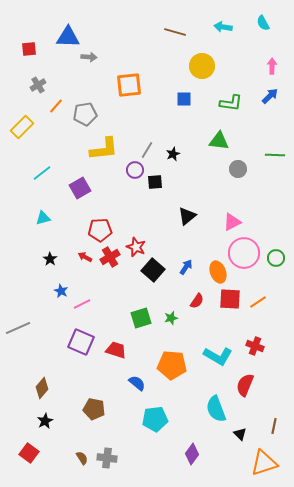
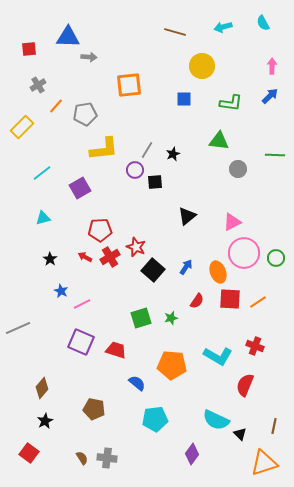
cyan arrow at (223, 27): rotated 24 degrees counterclockwise
cyan semicircle at (216, 409): moved 11 px down; rotated 44 degrees counterclockwise
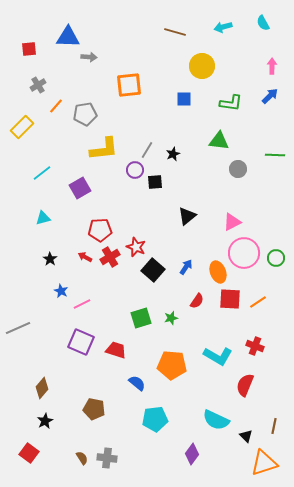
black triangle at (240, 434): moved 6 px right, 2 px down
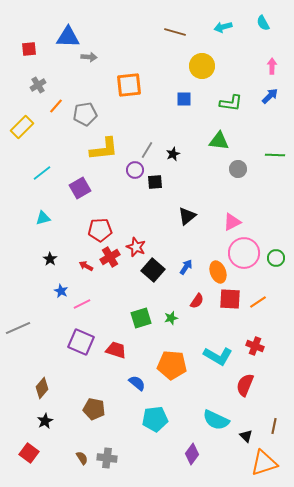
red arrow at (85, 257): moved 1 px right, 9 px down
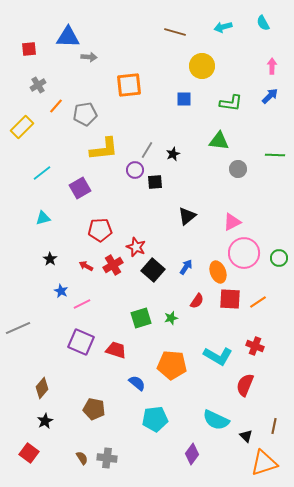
red cross at (110, 257): moved 3 px right, 8 px down
green circle at (276, 258): moved 3 px right
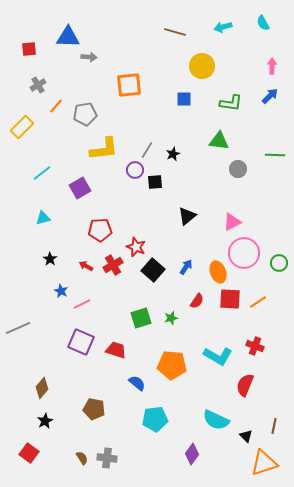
green circle at (279, 258): moved 5 px down
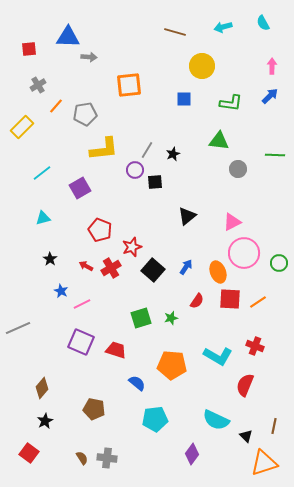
red pentagon at (100, 230): rotated 25 degrees clockwise
red star at (136, 247): moved 4 px left; rotated 30 degrees clockwise
red cross at (113, 265): moved 2 px left, 3 px down
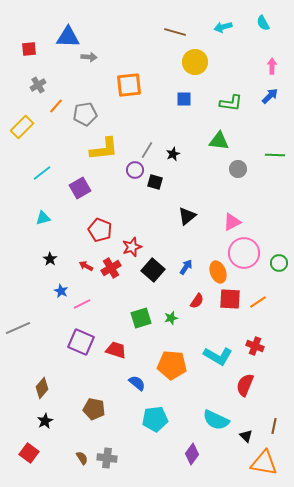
yellow circle at (202, 66): moved 7 px left, 4 px up
black square at (155, 182): rotated 21 degrees clockwise
orange triangle at (264, 463): rotated 28 degrees clockwise
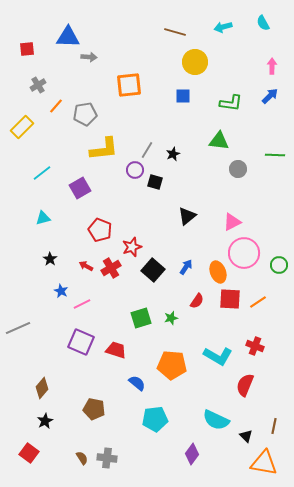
red square at (29, 49): moved 2 px left
blue square at (184, 99): moved 1 px left, 3 px up
green circle at (279, 263): moved 2 px down
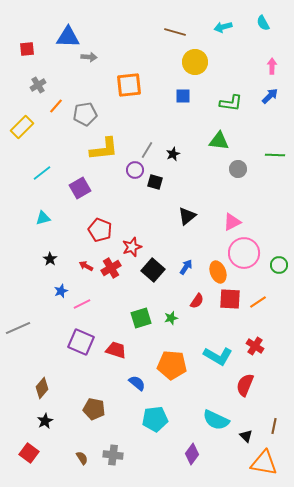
blue star at (61, 291): rotated 24 degrees clockwise
red cross at (255, 346): rotated 12 degrees clockwise
gray cross at (107, 458): moved 6 px right, 3 px up
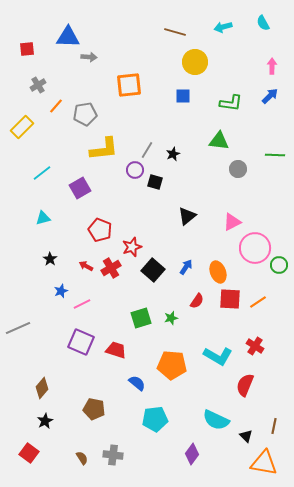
pink circle at (244, 253): moved 11 px right, 5 px up
